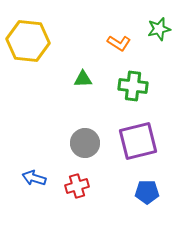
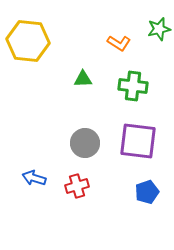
purple square: rotated 21 degrees clockwise
blue pentagon: rotated 20 degrees counterclockwise
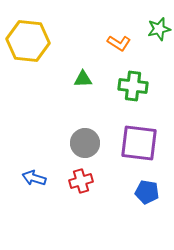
purple square: moved 1 px right, 2 px down
red cross: moved 4 px right, 5 px up
blue pentagon: rotated 30 degrees clockwise
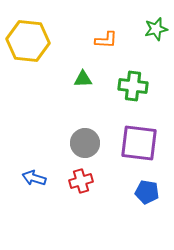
green star: moved 3 px left
orange L-shape: moved 13 px left, 3 px up; rotated 30 degrees counterclockwise
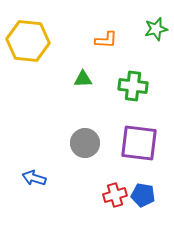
red cross: moved 34 px right, 14 px down
blue pentagon: moved 4 px left, 3 px down
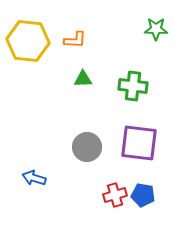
green star: rotated 15 degrees clockwise
orange L-shape: moved 31 px left
gray circle: moved 2 px right, 4 px down
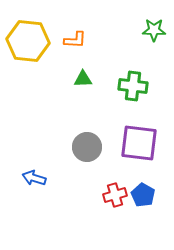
green star: moved 2 px left, 1 px down
blue pentagon: rotated 20 degrees clockwise
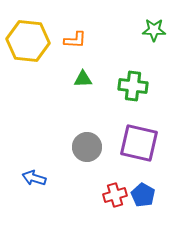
purple square: rotated 6 degrees clockwise
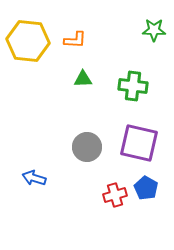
blue pentagon: moved 3 px right, 7 px up
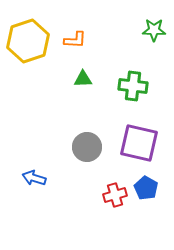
yellow hexagon: rotated 24 degrees counterclockwise
